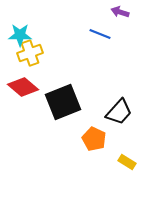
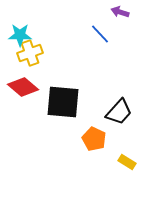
blue line: rotated 25 degrees clockwise
black square: rotated 27 degrees clockwise
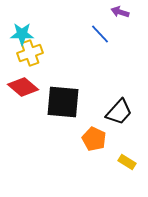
cyan star: moved 2 px right, 1 px up
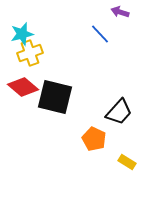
cyan star: rotated 15 degrees counterclockwise
black square: moved 8 px left, 5 px up; rotated 9 degrees clockwise
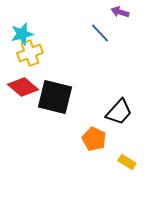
blue line: moved 1 px up
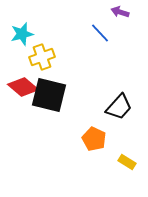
yellow cross: moved 12 px right, 4 px down
black square: moved 6 px left, 2 px up
black trapezoid: moved 5 px up
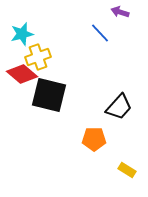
yellow cross: moved 4 px left
red diamond: moved 1 px left, 13 px up
orange pentagon: rotated 25 degrees counterclockwise
yellow rectangle: moved 8 px down
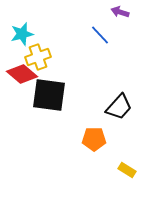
blue line: moved 2 px down
black square: rotated 6 degrees counterclockwise
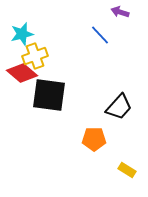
yellow cross: moved 3 px left, 1 px up
red diamond: moved 1 px up
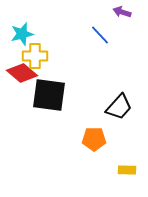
purple arrow: moved 2 px right
yellow cross: rotated 20 degrees clockwise
yellow rectangle: rotated 30 degrees counterclockwise
